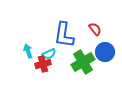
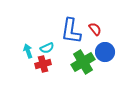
blue L-shape: moved 7 px right, 4 px up
cyan semicircle: moved 2 px left, 6 px up
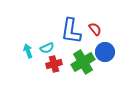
red cross: moved 11 px right
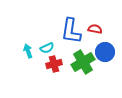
red semicircle: rotated 40 degrees counterclockwise
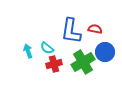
cyan semicircle: rotated 64 degrees clockwise
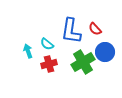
red semicircle: rotated 144 degrees counterclockwise
cyan semicircle: moved 4 px up
red cross: moved 5 px left
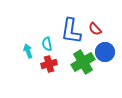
cyan semicircle: rotated 40 degrees clockwise
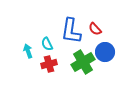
cyan semicircle: rotated 16 degrees counterclockwise
